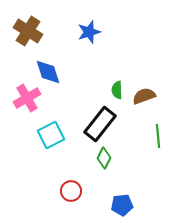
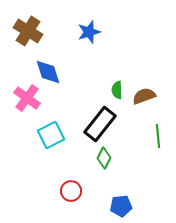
pink cross: rotated 24 degrees counterclockwise
blue pentagon: moved 1 px left, 1 px down
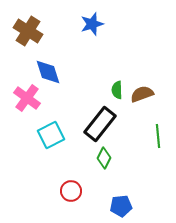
blue star: moved 3 px right, 8 px up
brown semicircle: moved 2 px left, 2 px up
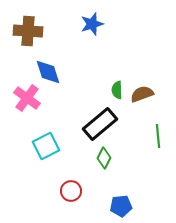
brown cross: rotated 28 degrees counterclockwise
black rectangle: rotated 12 degrees clockwise
cyan square: moved 5 px left, 11 px down
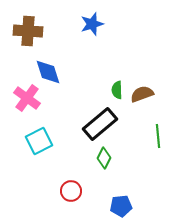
cyan square: moved 7 px left, 5 px up
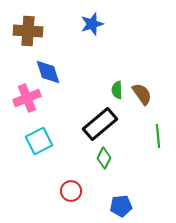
brown semicircle: rotated 75 degrees clockwise
pink cross: rotated 32 degrees clockwise
